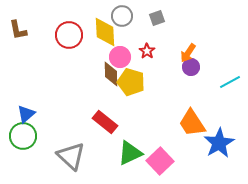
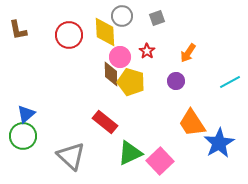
purple circle: moved 15 px left, 14 px down
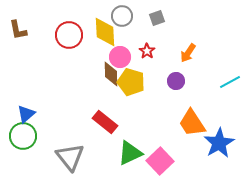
gray triangle: moved 1 px left, 1 px down; rotated 8 degrees clockwise
